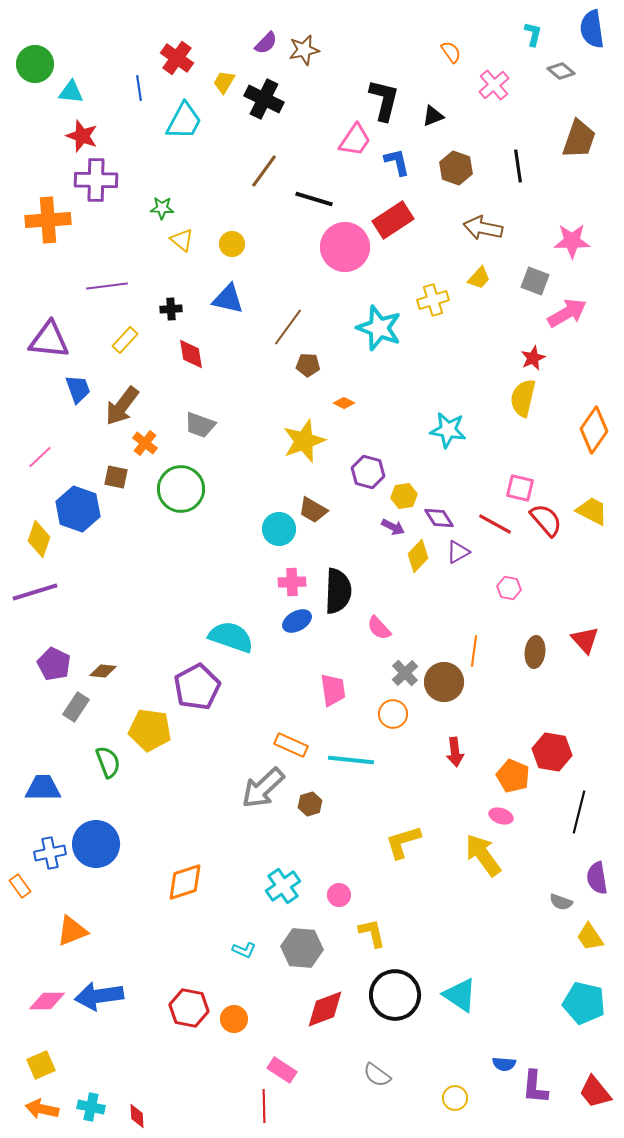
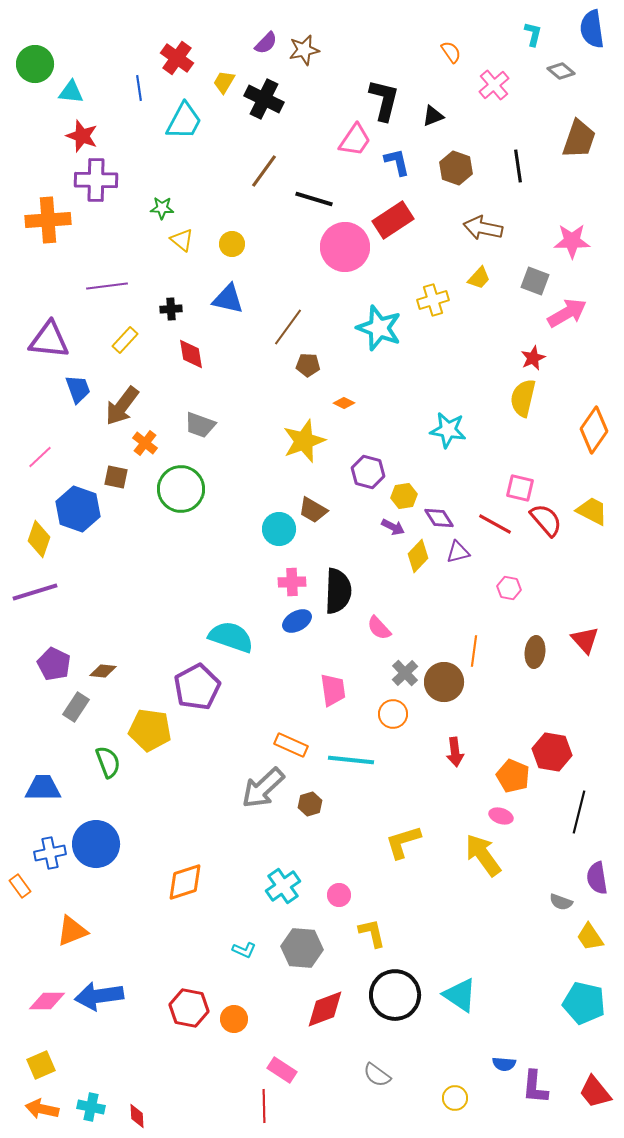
purple triangle at (458, 552): rotated 15 degrees clockwise
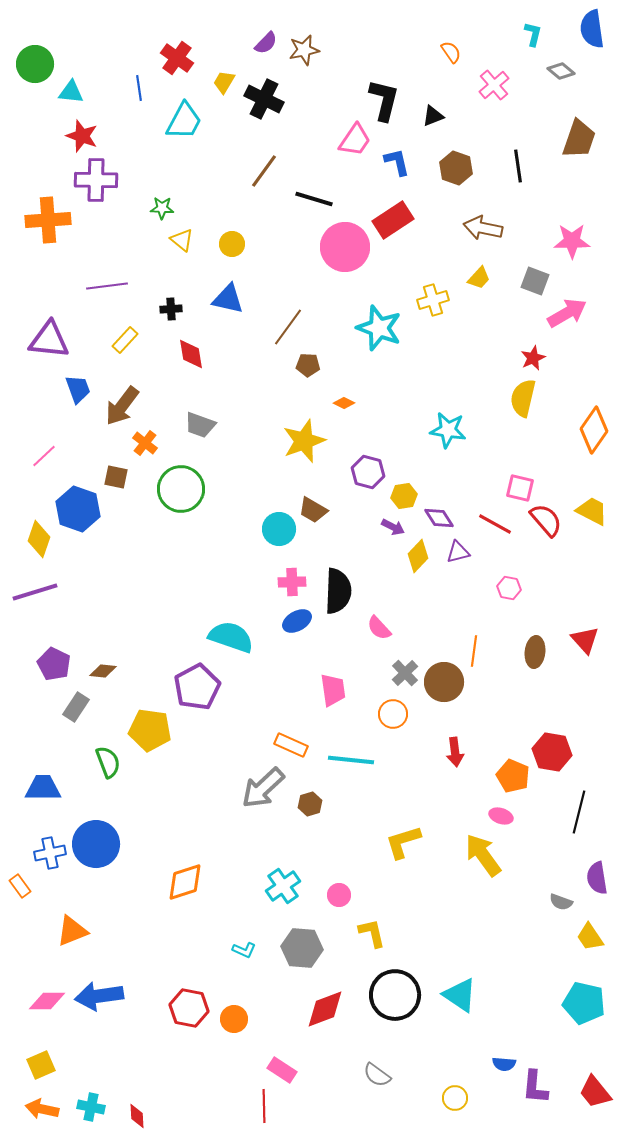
pink line at (40, 457): moved 4 px right, 1 px up
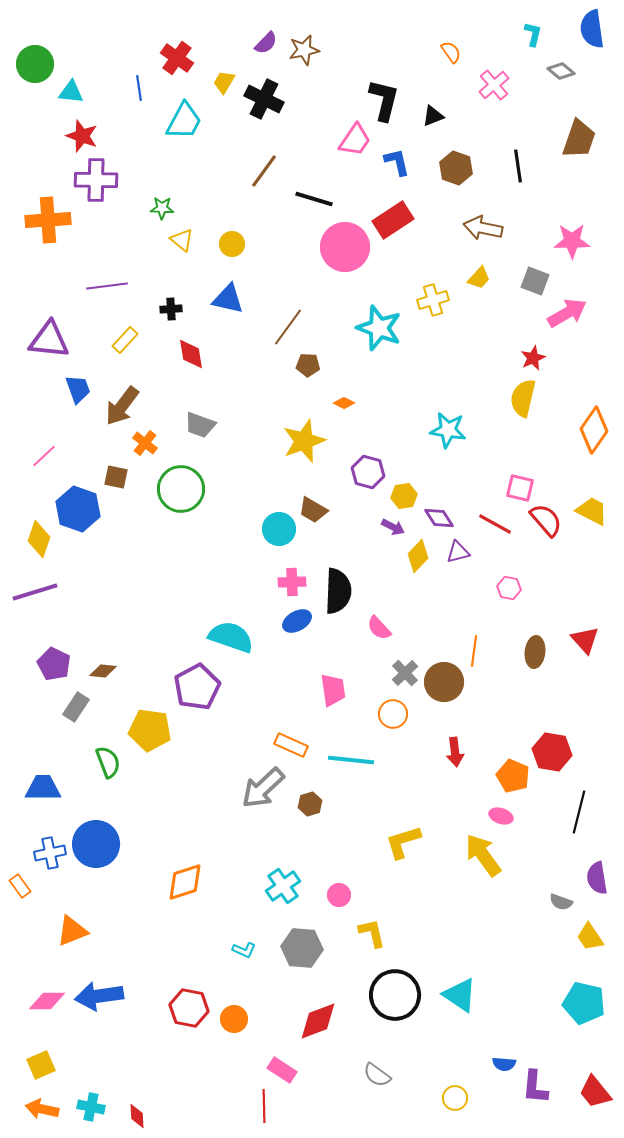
red diamond at (325, 1009): moved 7 px left, 12 px down
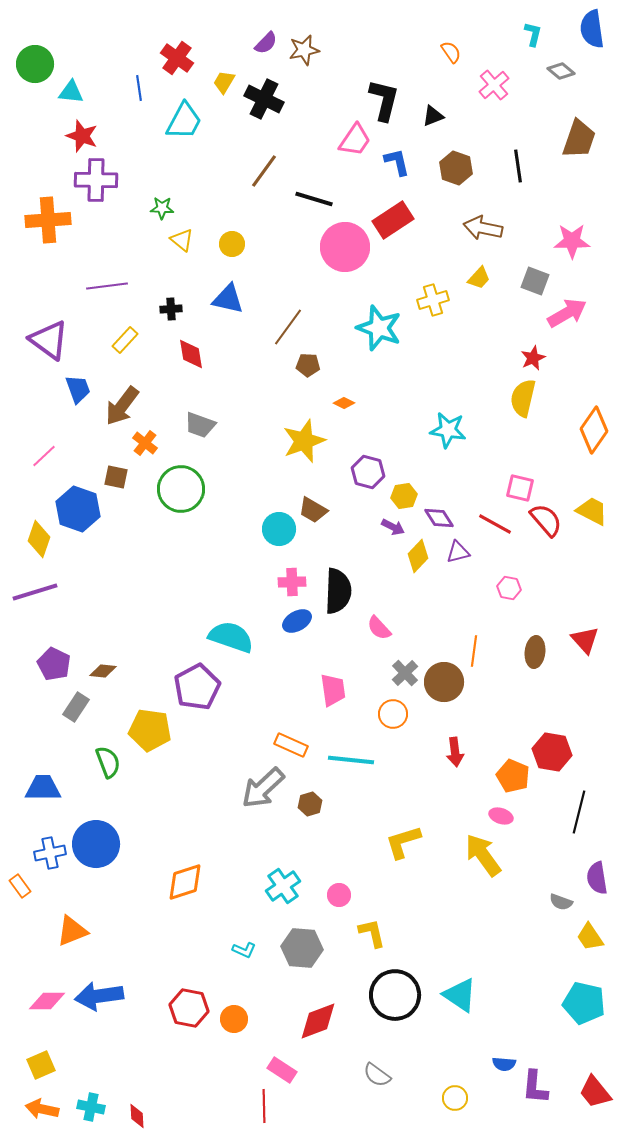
purple triangle at (49, 340): rotated 30 degrees clockwise
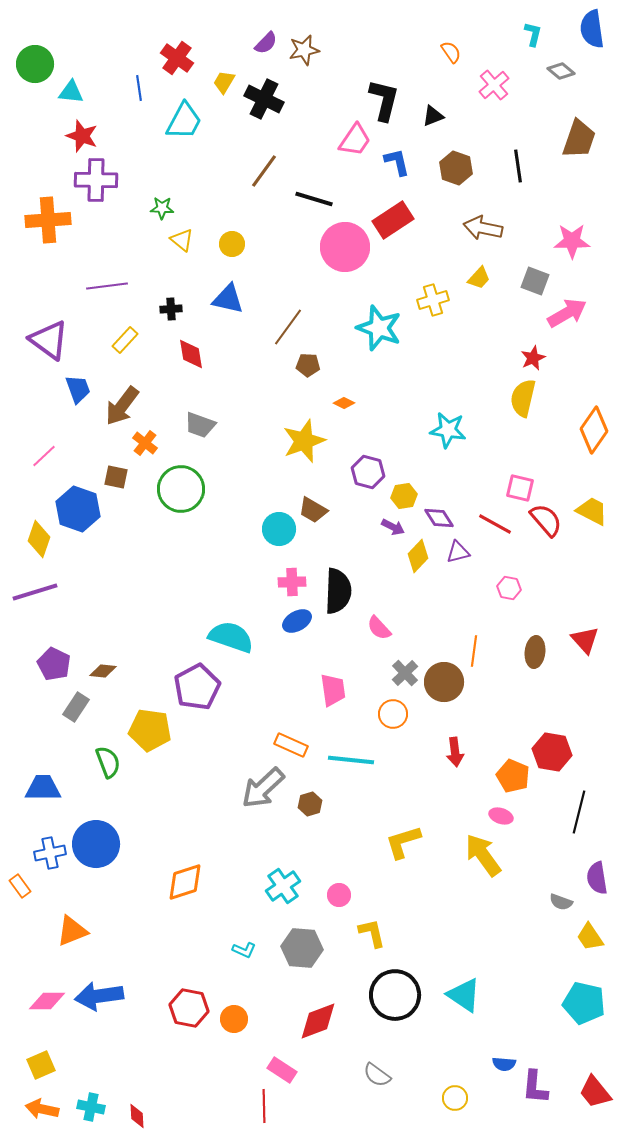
cyan triangle at (460, 995): moved 4 px right
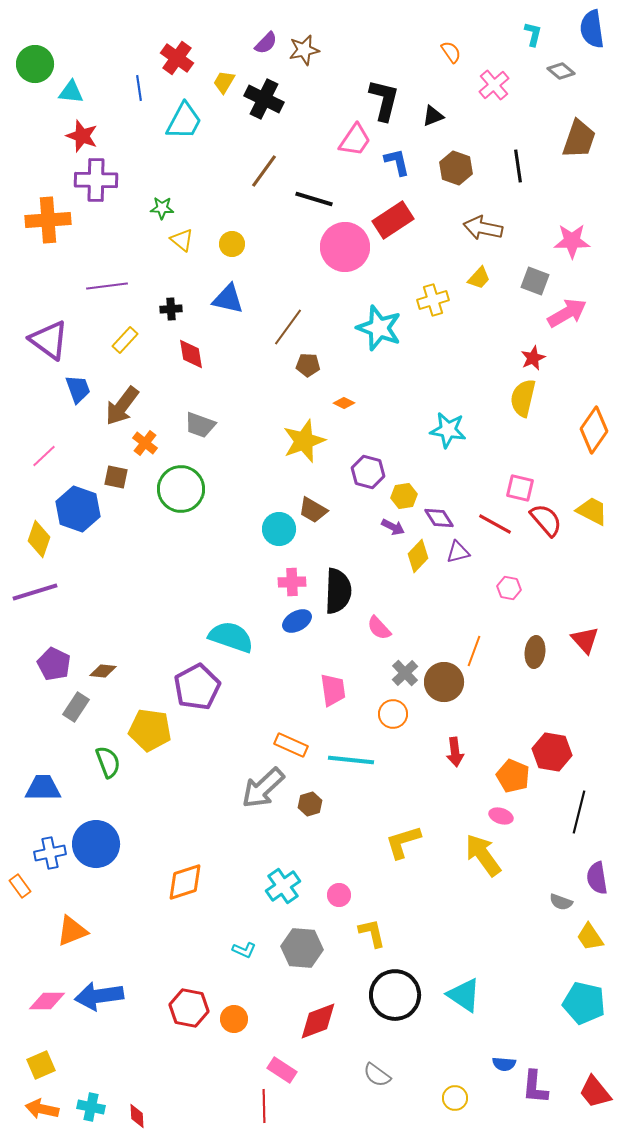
orange line at (474, 651): rotated 12 degrees clockwise
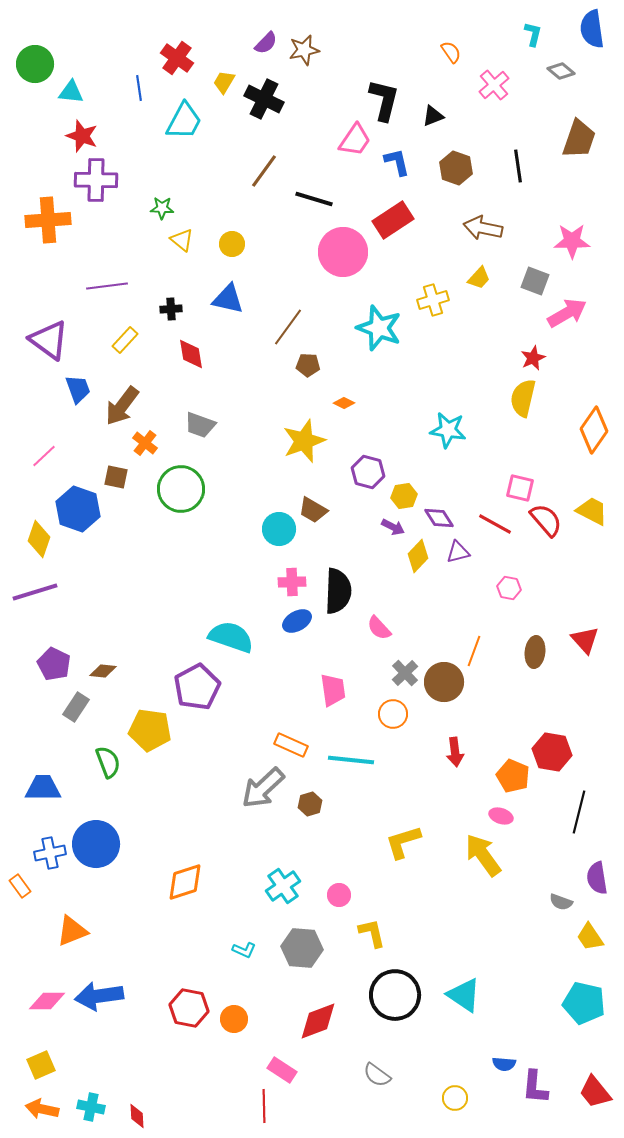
pink circle at (345, 247): moved 2 px left, 5 px down
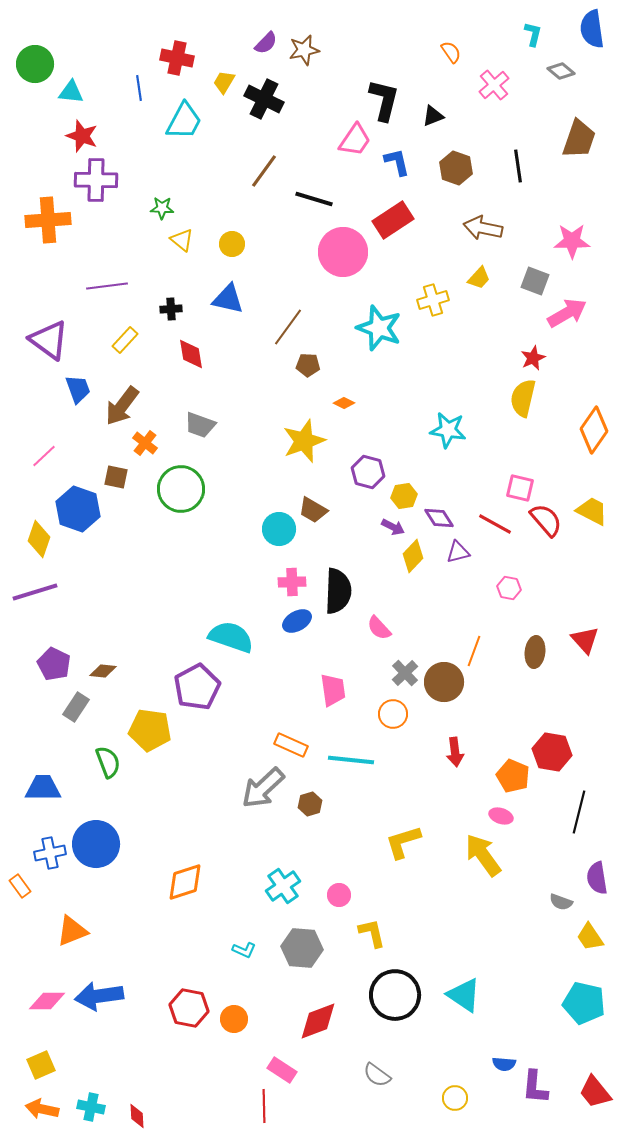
red cross at (177, 58): rotated 24 degrees counterclockwise
yellow diamond at (418, 556): moved 5 px left
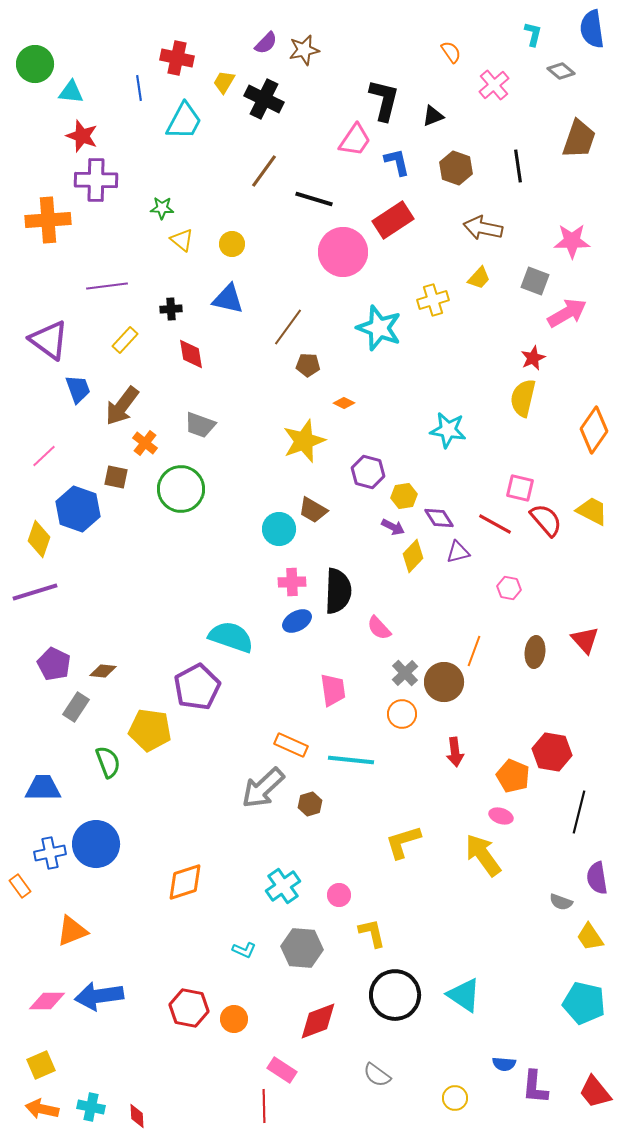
orange circle at (393, 714): moved 9 px right
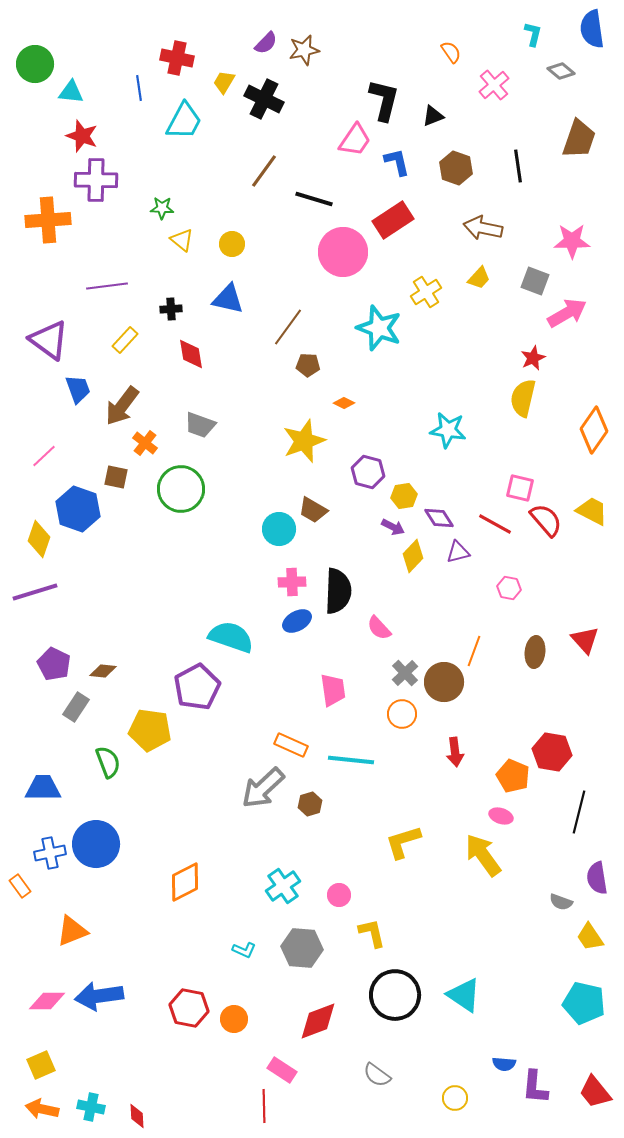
yellow cross at (433, 300): moved 7 px left, 8 px up; rotated 16 degrees counterclockwise
orange diamond at (185, 882): rotated 9 degrees counterclockwise
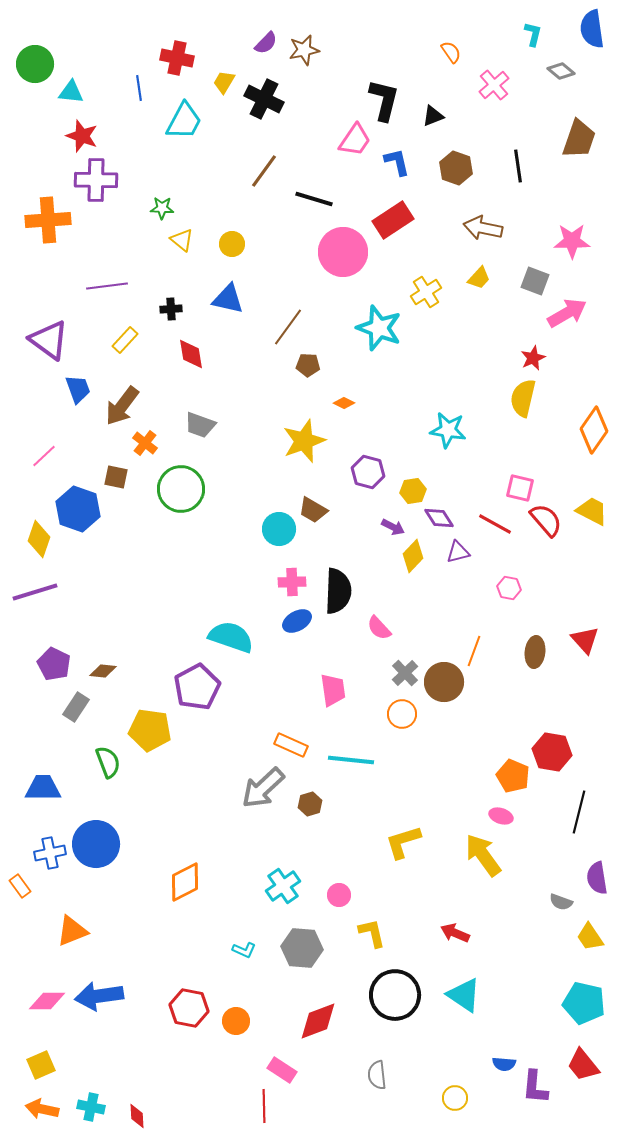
yellow hexagon at (404, 496): moved 9 px right, 5 px up
red arrow at (455, 752): moved 181 px down; rotated 120 degrees clockwise
orange circle at (234, 1019): moved 2 px right, 2 px down
gray semicircle at (377, 1075): rotated 48 degrees clockwise
red trapezoid at (595, 1092): moved 12 px left, 27 px up
